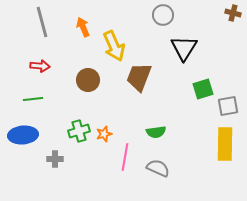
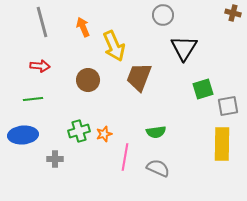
yellow rectangle: moved 3 px left
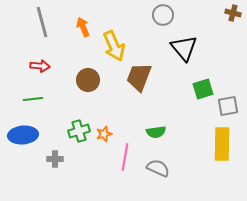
black triangle: rotated 12 degrees counterclockwise
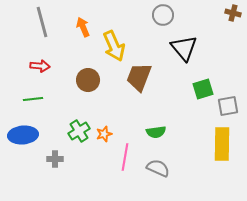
green cross: rotated 15 degrees counterclockwise
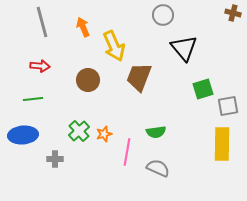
green cross: rotated 10 degrees counterclockwise
pink line: moved 2 px right, 5 px up
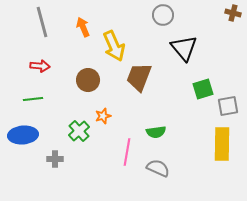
orange star: moved 1 px left, 18 px up
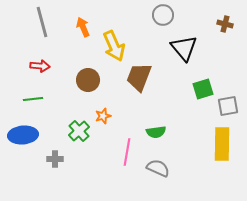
brown cross: moved 8 px left, 11 px down
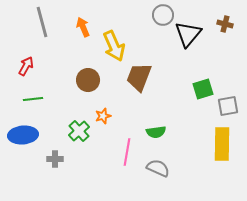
black triangle: moved 4 px right, 14 px up; rotated 20 degrees clockwise
red arrow: moved 14 px left; rotated 66 degrees counterclockwise
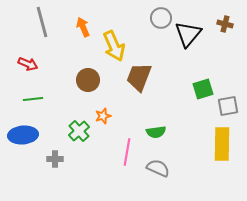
gray circle: moved 2 px left, 3 px down
red arrow: moved 2 px right, 2 px up; rotated 84 degrees clockwise
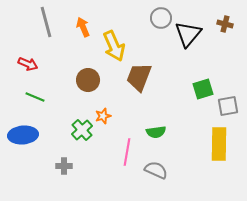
gray line: moved 4 px right
green line: moved 2 px right, 2 px up; rotated 30 degrees clockwise
green cross: moved 3 px right, 1 px up
yellow rectangle: moved 3 px left
gray cross: moved 9 px right, 7 px down
gray semicircle: moved 2 px left, 2 px down
